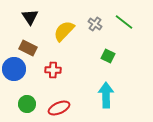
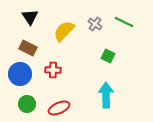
green line: rotated 12 degrees counterclockwise
blue circle: moved 6 px right, 5 px down
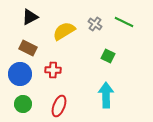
black triangle: rotated 36 degrees clockwise
yellow semicircle: rotated 15 degrees clockwise
green circle: moved 4 px left
red ellipse: moved 2 px up; rotated 45 degrees counterclockwise
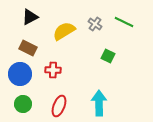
cyan arrow: moved 7 px left, 8 px down
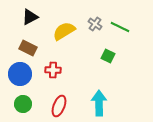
green line: moved 4 px left, 5 px down
